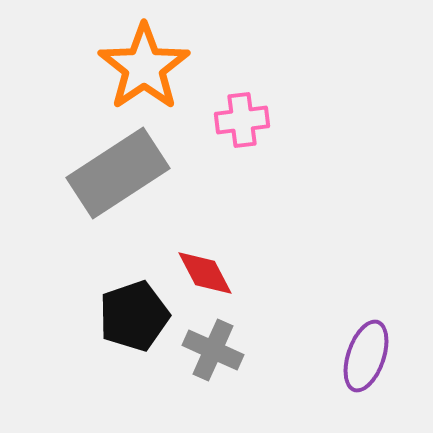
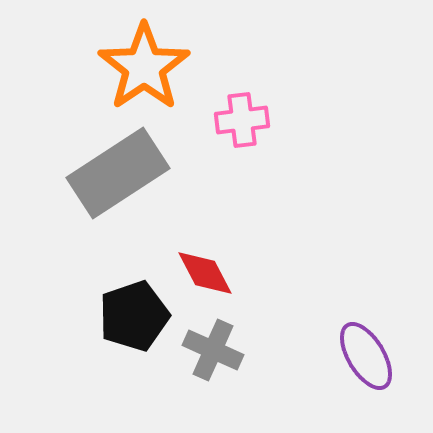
purple ellipse: rotated 50 degrees counterclockwise
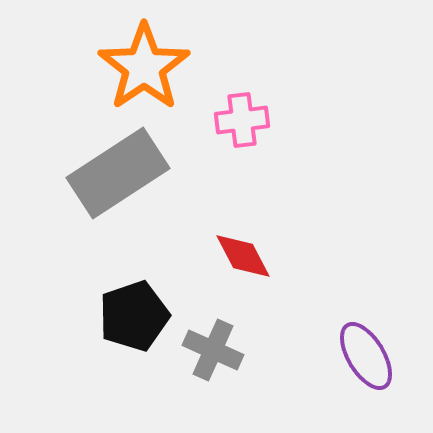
red diamond: moved 38 px right, 17 px up
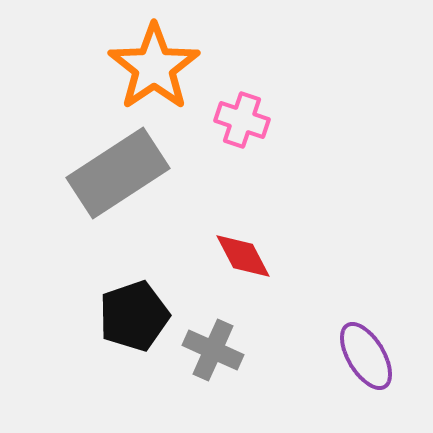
orange star: moved 10 px right
pink cross: rotated 26 degrees clockwise
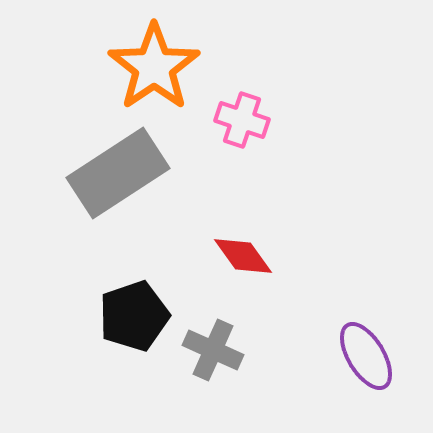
red diamond: rotated 8 degrees counterclockwise
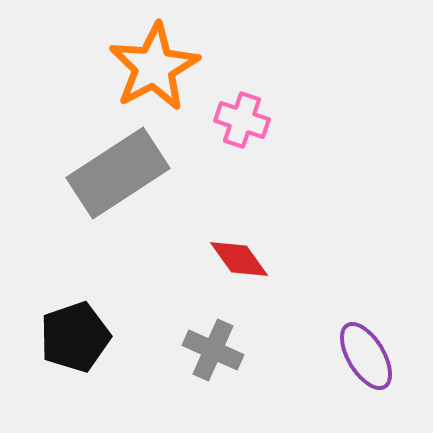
orange star: rotated 6 degrees clockwise
red diamond: moved 4 px left, 3 px down
black pentagon: moved 59 px left, 21 px down
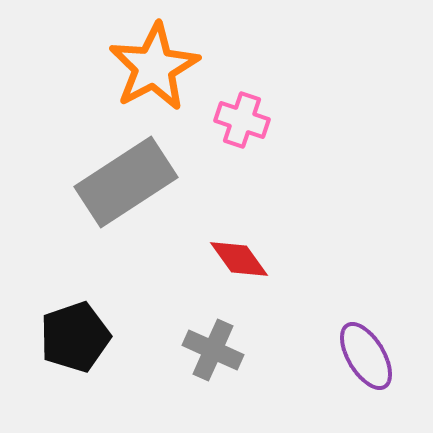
gray rectangle: moved 8 px right, 9 px down
